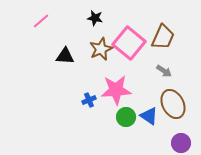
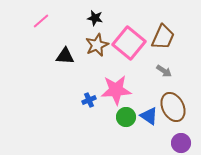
brown star: moved 4 px left, 4 px up
brown ellipse: moved 3 px down
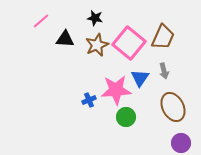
black triangle: moved 17 px up
gray arrow: rotated 42 degrees clockwise
blue triangle: moved 9 px left, 38 px up; rotated 30 degrees clockwise
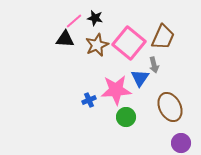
pink line: moved 33 px right
gray arrow: moved 10 px left, 6 px up
brown ellipse: moved 3 px left
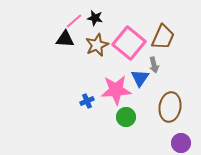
blue cross: moved 2 px left, 1 px down
brown ellipse: rotated 36 degrees clockwise
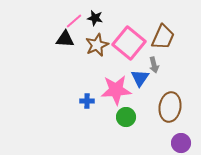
blue cross: rotated 24 degrees clockwise
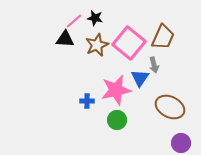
pink star: rotated 8 degrees counterclockwise
brown ellipse: rotated 72 degrees counterclockwise
green circle: moved 9 px left, 3 px down
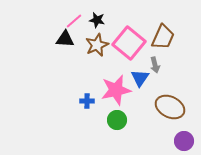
black star: moved 2 px right, 2 px down
gray arrow: moved 1 px right
purple circle: moved 3 px right, 2 px up
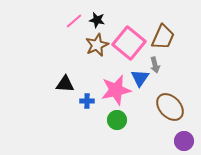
black triangle: moved 45 px down
brown ellipse: rotated 20 degrees clockwise
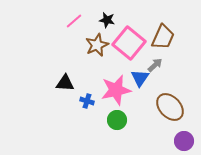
black star: moved 10 px right
gray arrow: rotated 119 degrees counterclockwise
black triangle: moved 1 px up
blue cross: rotated 16 degrees clockwise
